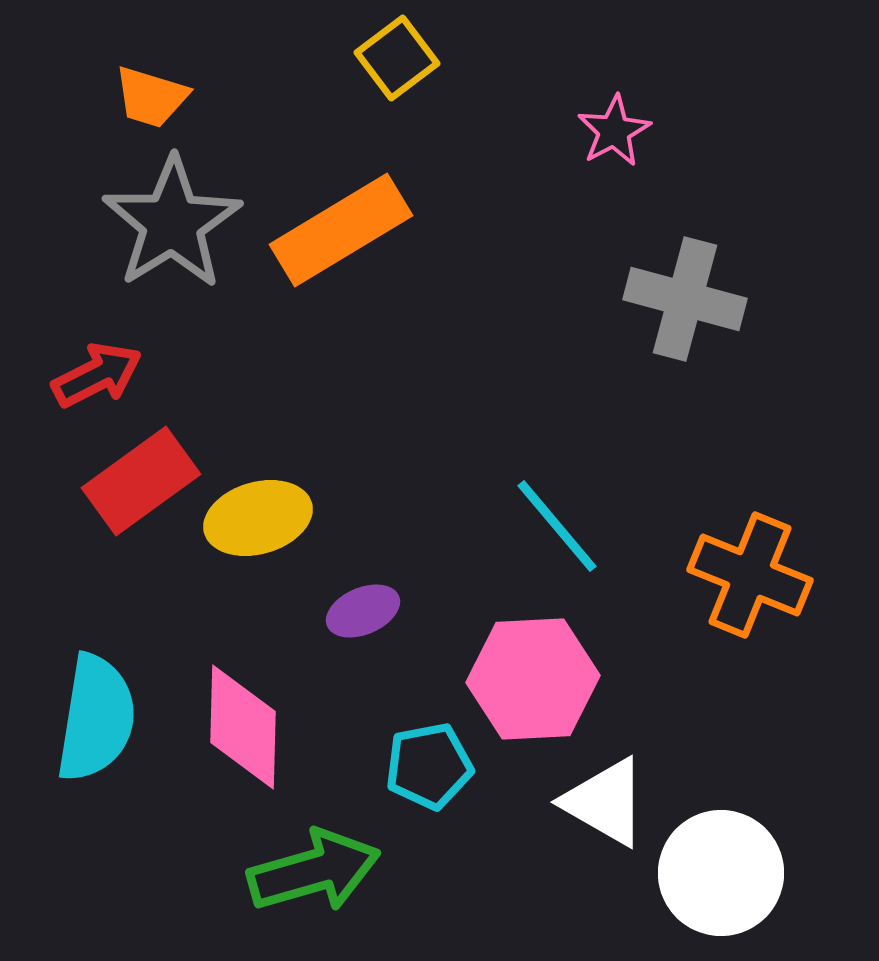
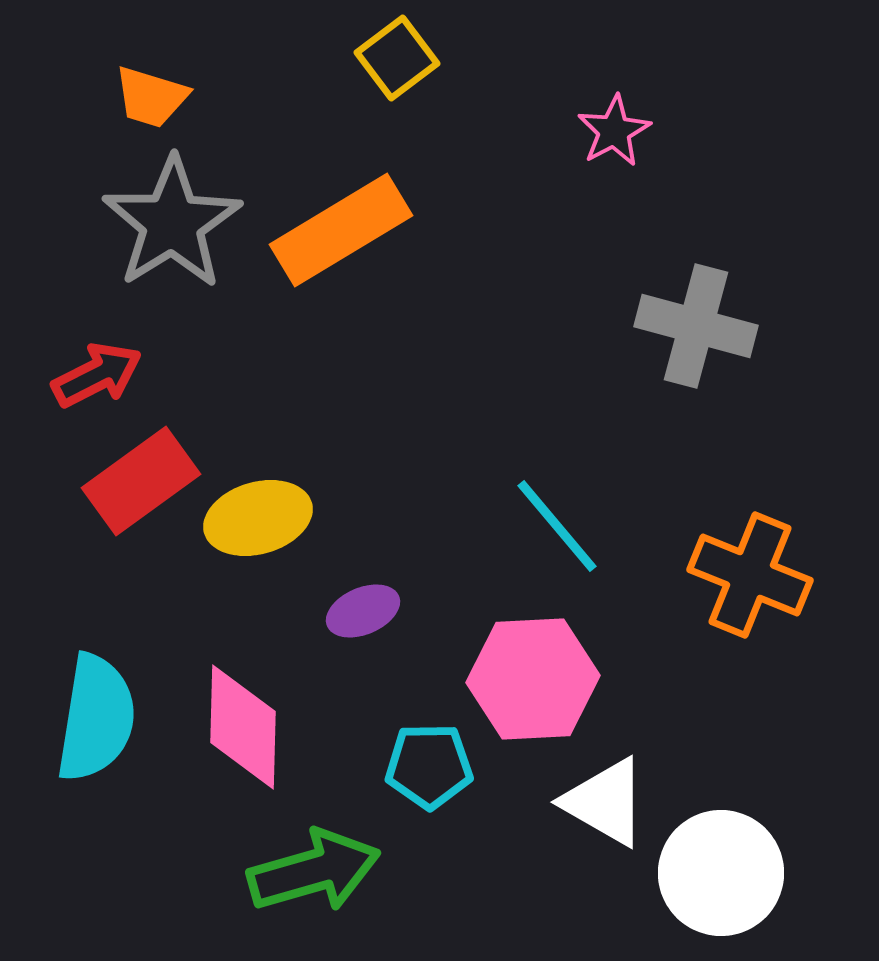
gray cross: moved 11 px right, 27 px down
cyan pentagon: rotated 10 degrees clockwise
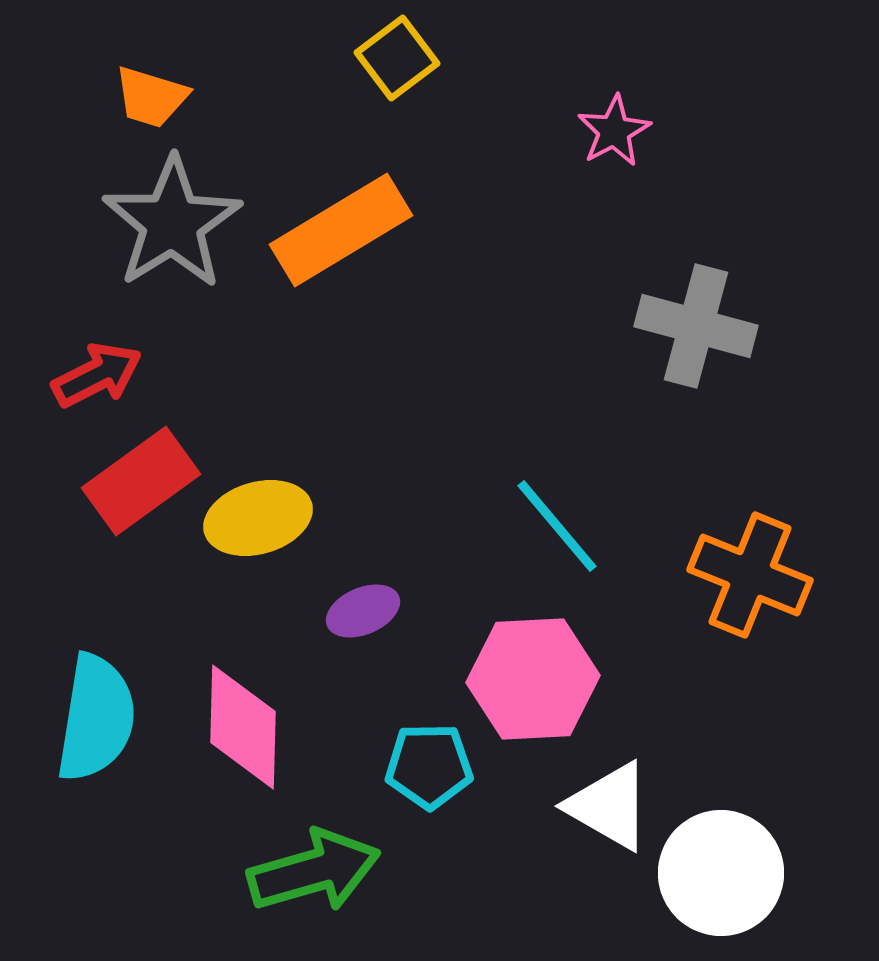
white triangle: moved 4 px right, 4 px down
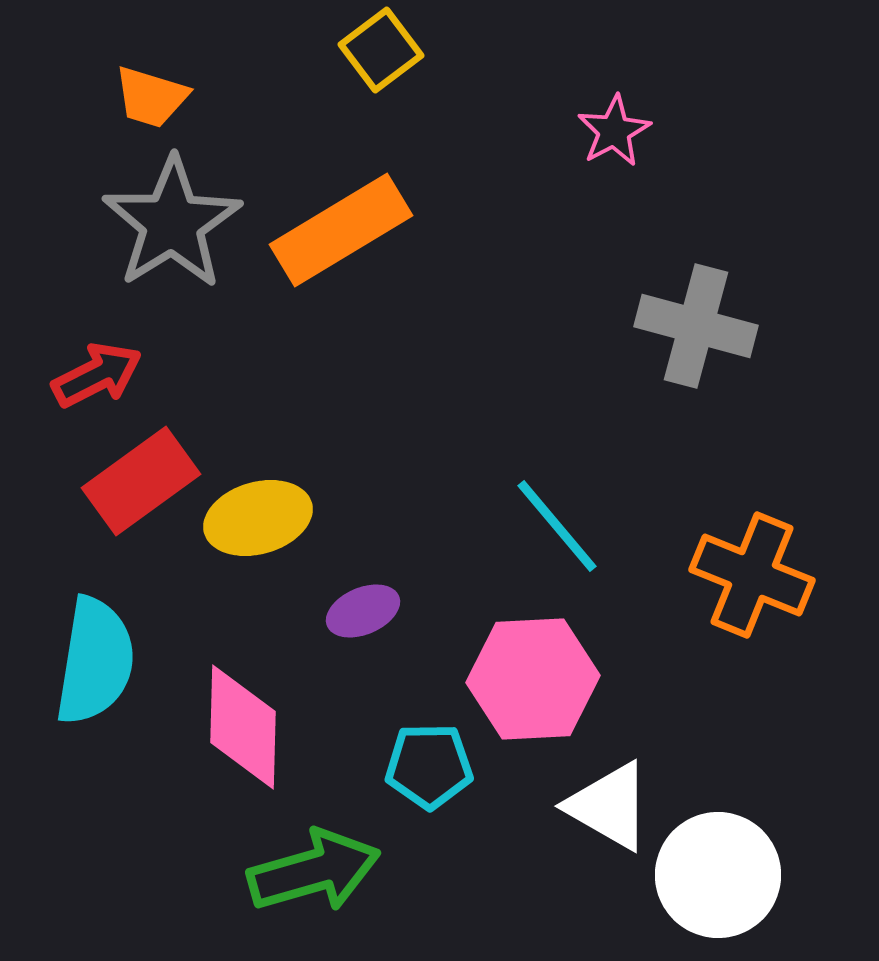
yellow square: moved 16 px left, 8 px up
orange cross: moved 2 px right
cyan semicircle: moved 1 px left, 57 px up
white circle: moved 3 px left, 2 px down
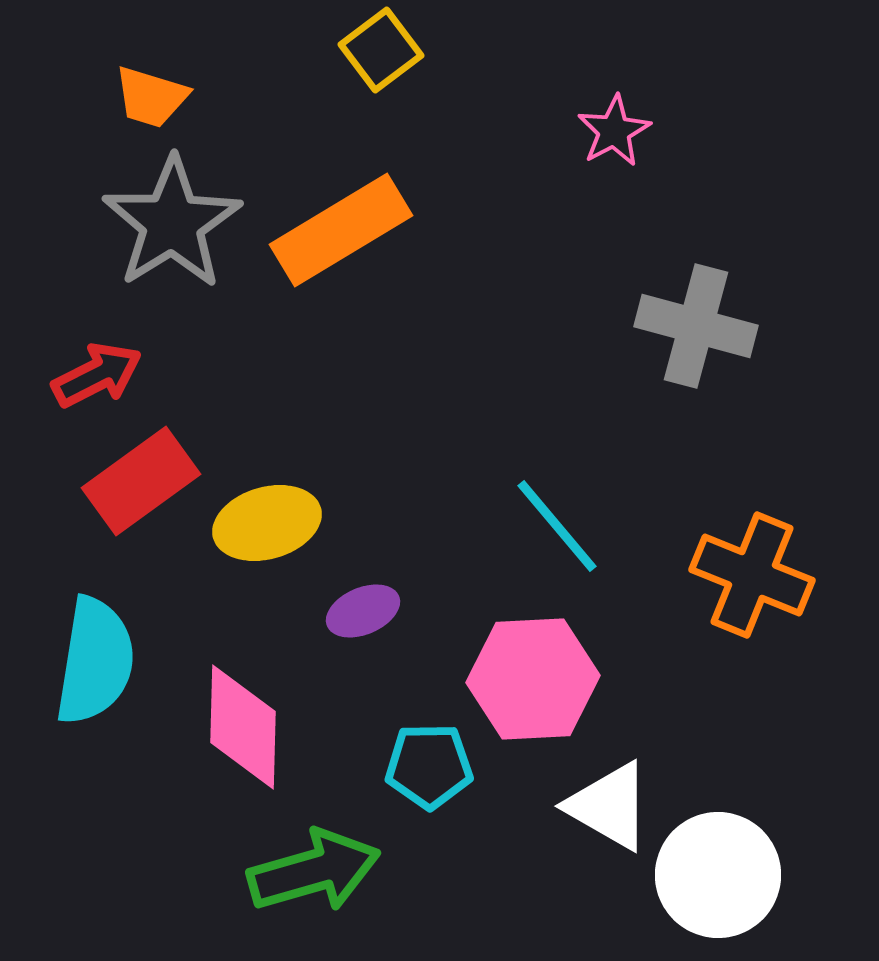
yellow ellipse: moved 9 px right, 5 px down
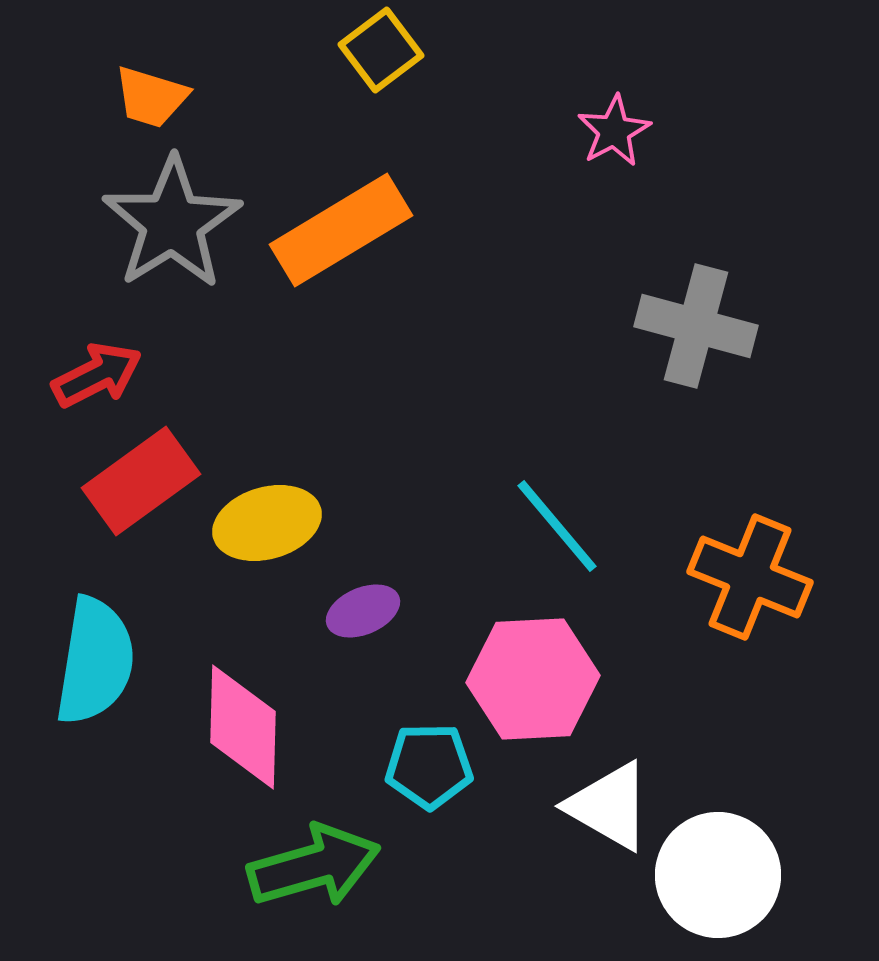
orange cross: moved 2 px left, 2 px down
green arrow: moved 5 px up
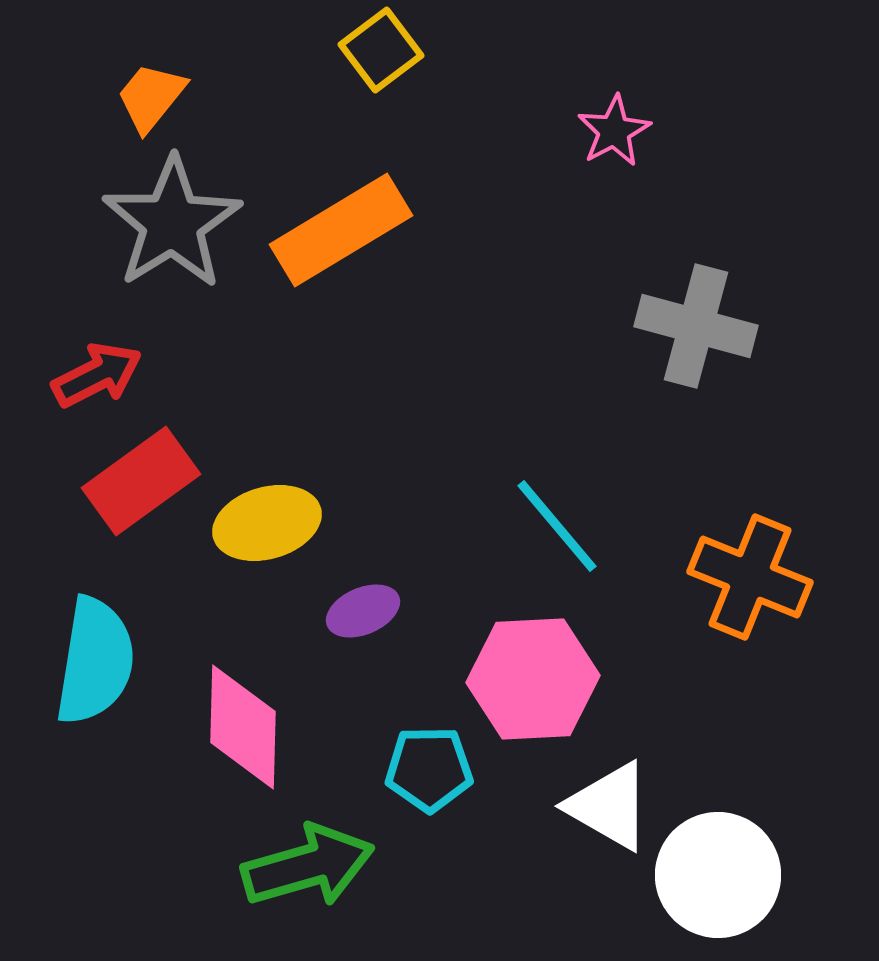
orange trapezoid: rotated 112 degrees clockwise
cyan pentagon: moved 3 px down
green arrow: moved 6 px left
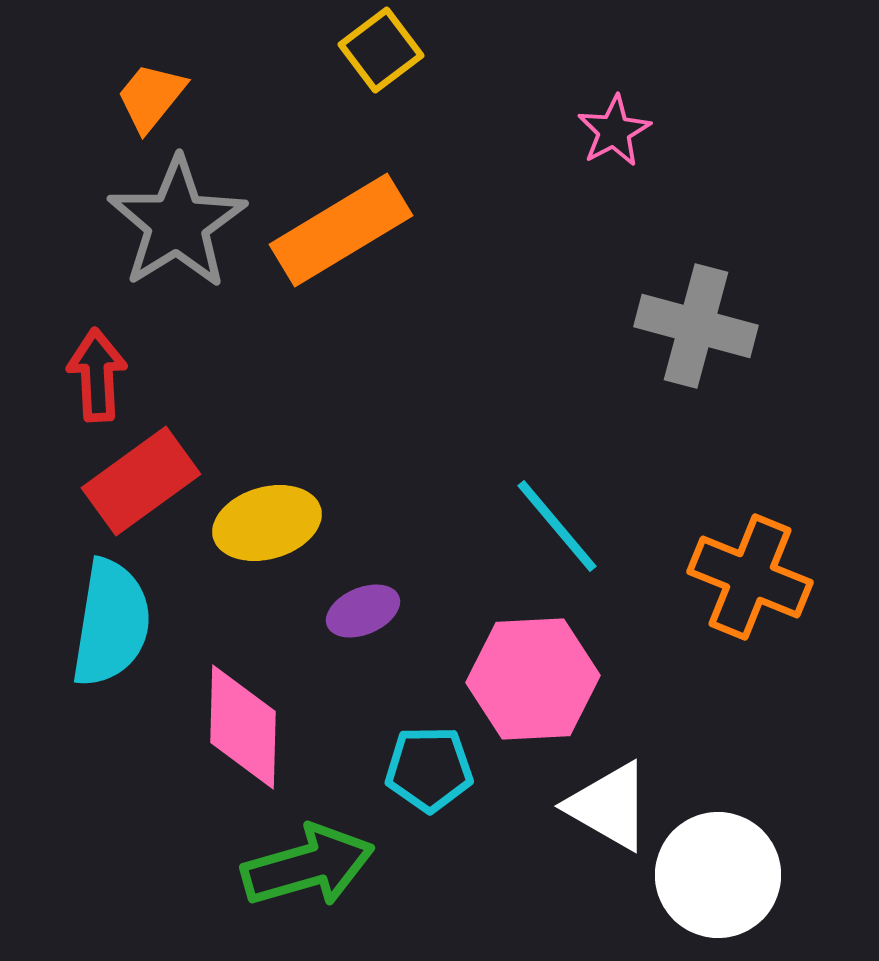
gray star: moved 5 px right
red arrow: rotated 66 degrees counterclockwise
cyan semicircle: moved 16 px right, 38 px up
